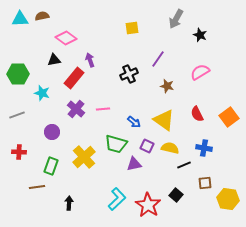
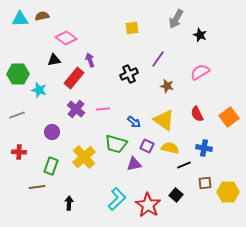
cyan star: moved 3 px left, 3 px up
yellow hexagon: moved 7 px up; rotated 10 degrees counterclockwise
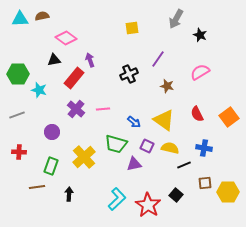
black arrow: moved 9 px up
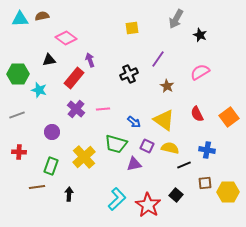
black triangle: moved 5 px left
brown star: rotated 16 degrees clockwise
blue cross: moved 3 px right, 2 px down
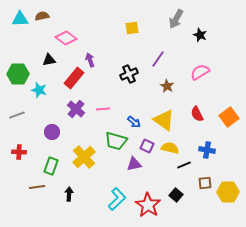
green trapezoid: moved 3 px up
